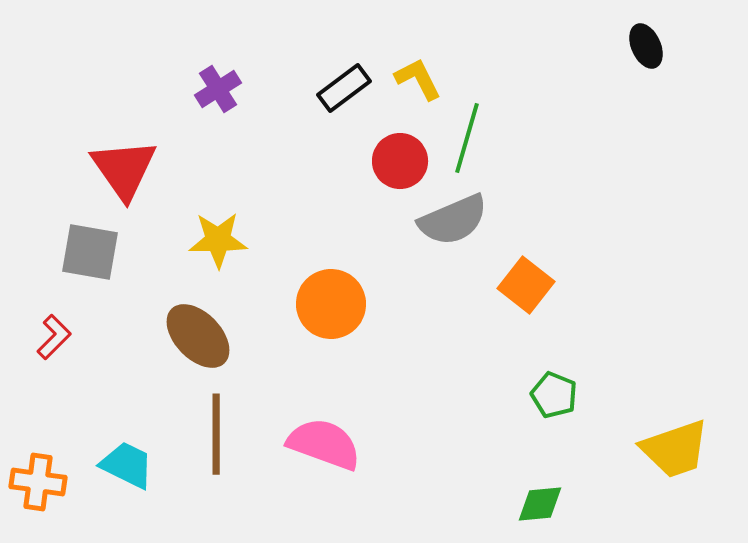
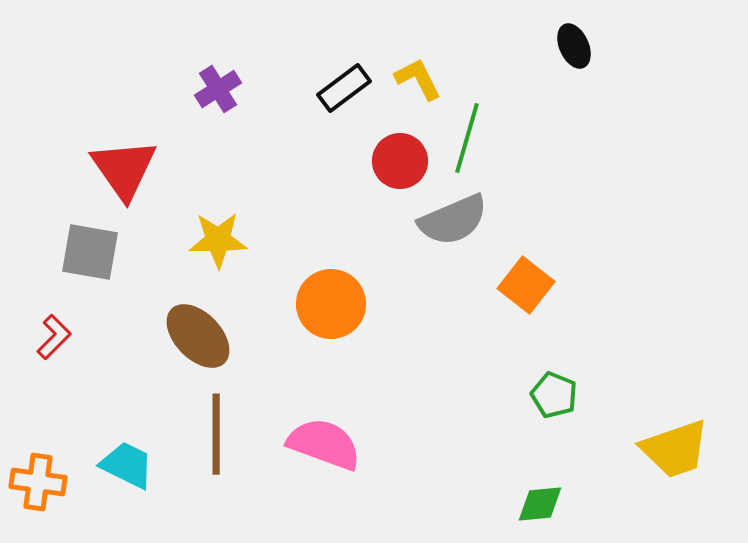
black ellipse: moved 72 px left
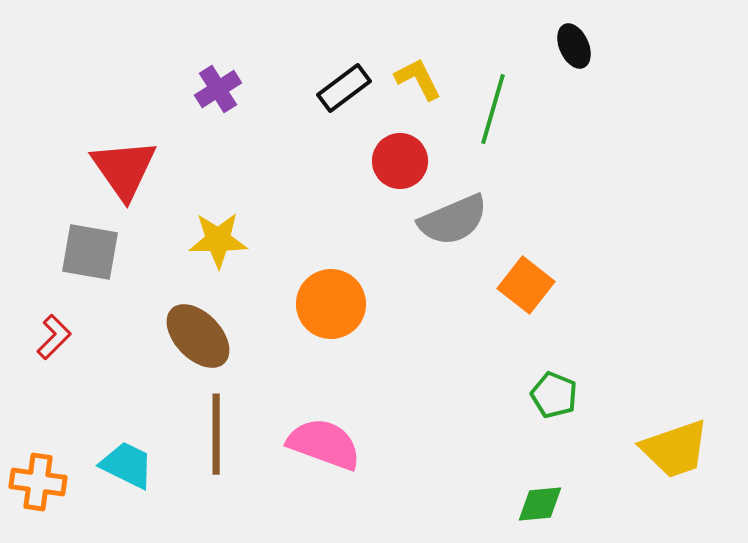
green line: moved 26 px right, 29 px up
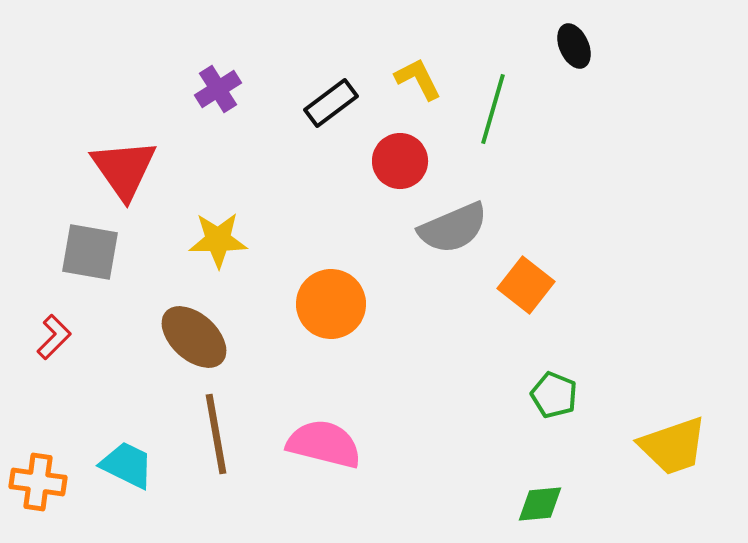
black rectangle: moved 13 px left, 15 px down
gray semicircle: moved 8 px down
brown ellipse: moved 4 px left, 1 px down; rotated 4 degrees counterclockwise
brown line: rotated 10 degrees counterclockwise
pink semicircle: rotated 6 degrees counterclockwise
yellow trapezoid: moved 2 px left, 3 px up
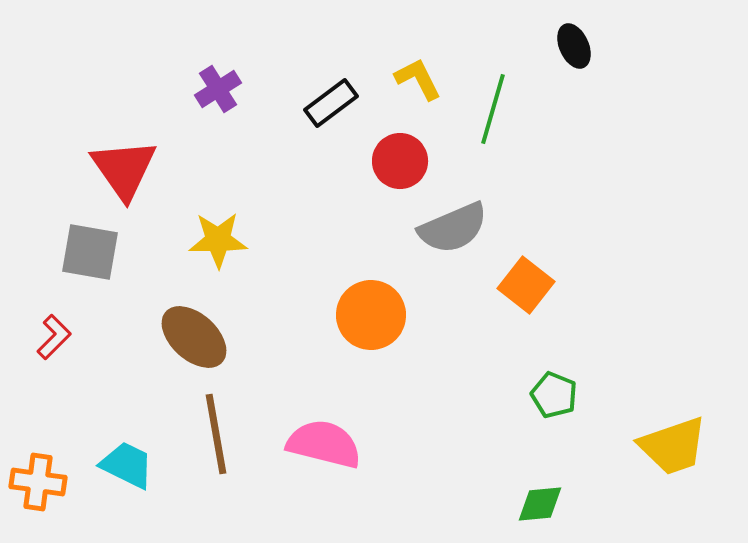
orange circle: moved 40 px right, 11 px down
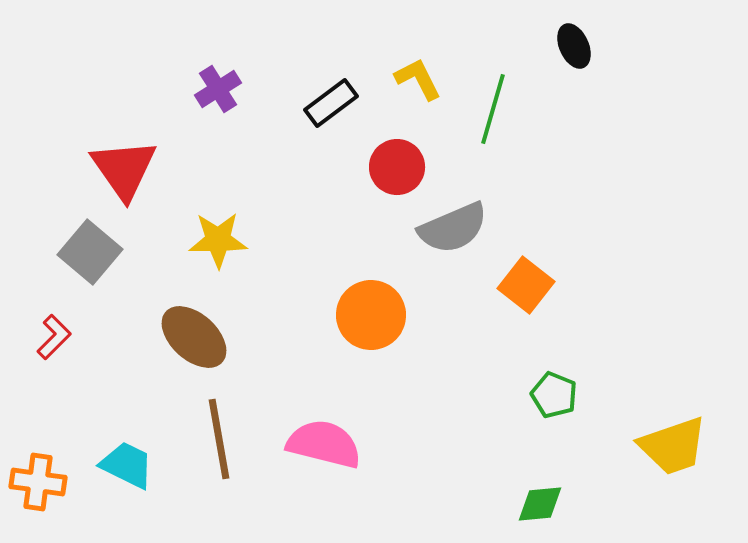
red circle: moved 3 px left, 6 px down
gray square: rotated 30 degrees clockwise
brown line: moved 3 px right, 5 px down
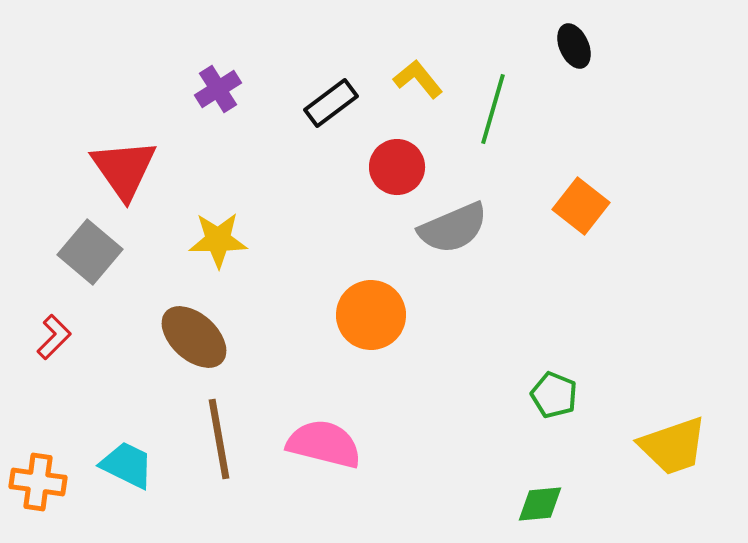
yellow L-shape: rotated 12 degrees counterclockwise
orange square: moved 55 px right, 79 px up
